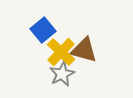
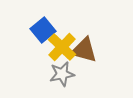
yellow cross: moved 1 px right, 5 px up
gray star: rotated 15 degrees clockwise
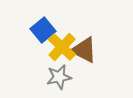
brown triangle: rotated 12 degrees clockwise
gray star: moved 3 px left, 3 px down
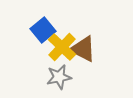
brown triangle: moved 1 px left, 1 px up
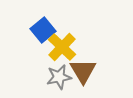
brown triangle: moved 22 px down; rotated 32 degrees clockwise
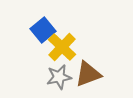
brown triangle: moved 5 px right, 3 px down; rotated 40 degrees clockwise
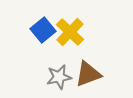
yellow cross: moved 8 px right, 15 px up
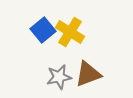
yellow cross: rotated 12 degrees counterclockwise
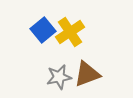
yellow cross: rotated 24 degrees clockwise
brown triangle: moved 1 px left
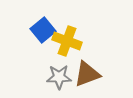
yellow cross: moved 3 px left, 9 px down; rotated 36 degrees counterclockwise
gray star: rotated 10 degrees clockwise
